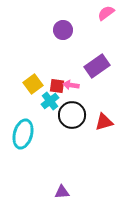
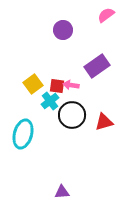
pink semicircle: moved 2 px down
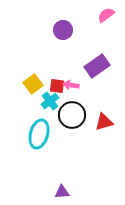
cyan ellipse: moved 16 px right
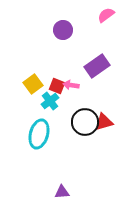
red square: rotated 14 degrees clockwise
black circle: moved 13 px right, 7 px down
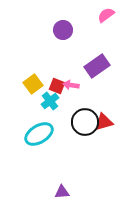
cyan ellipse: rotated 44 degrees clockwise
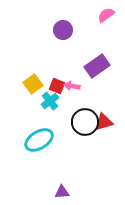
pink arrow: moved 1 px right, 1 px down
cyan ellipse: moved 6 px down
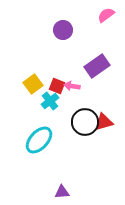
cyan ellipse: rotated 16 degrees counterclockwise
